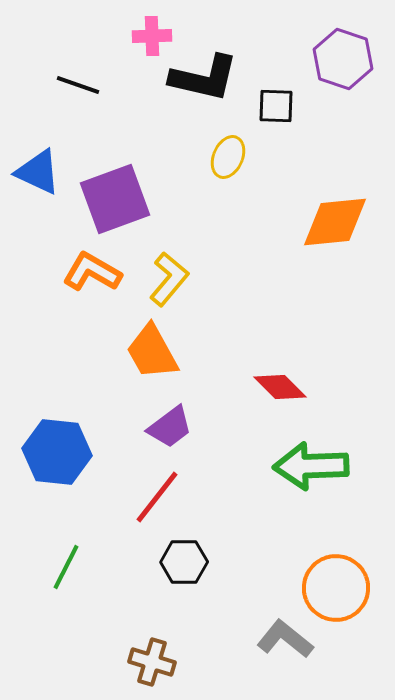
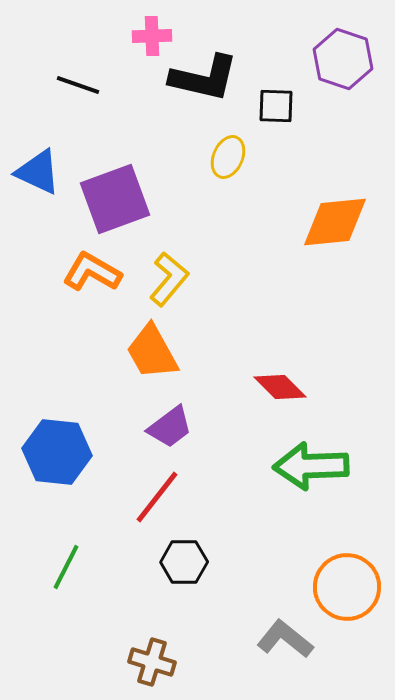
orange circle: moved 11 px right, 1 px up
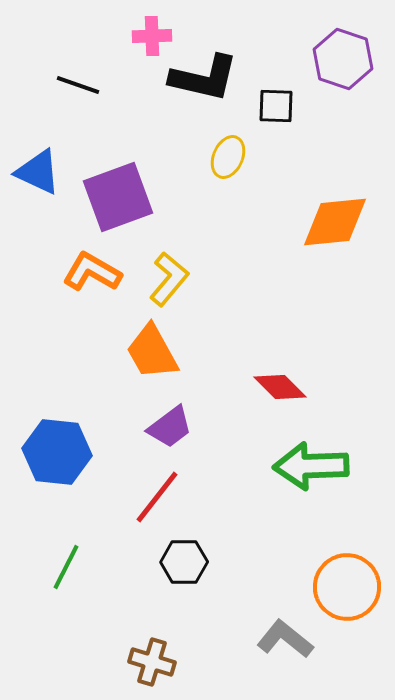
purple square: moved 3 px right, 2 px up
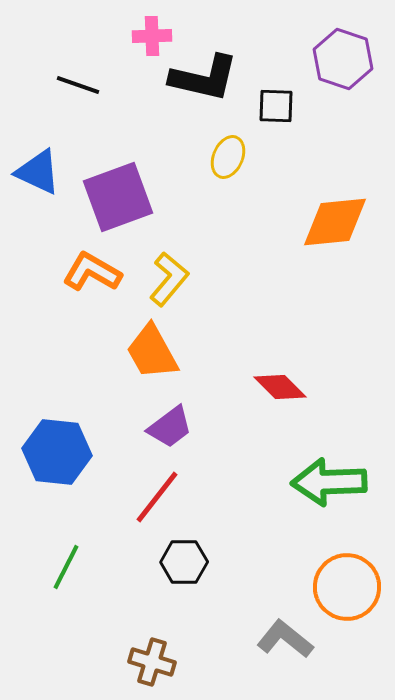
green arrow: moved 18 px right, 16 px down
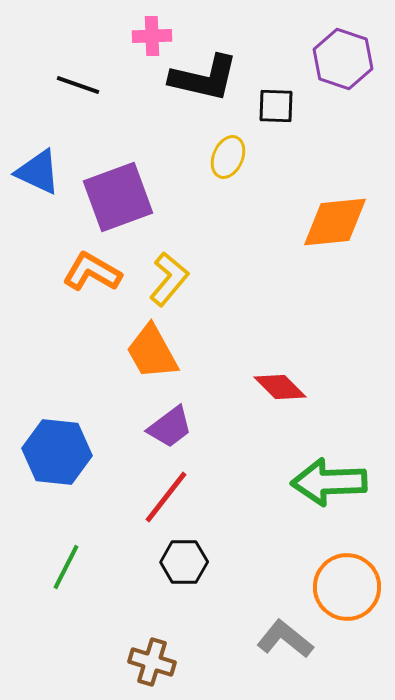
red line: moved 9 px right
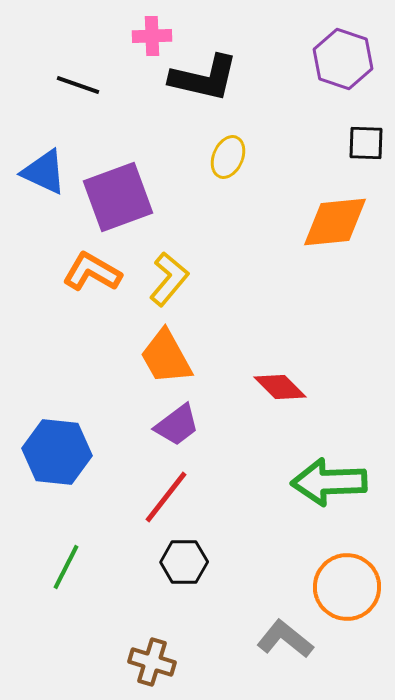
black square: moved 90 px right, 37 px down
blue triangle: moved 6 px right
orange trapezoid: moved 14 px right, 5 px down
purple trapezoid: moved 7 px right, 2 px up
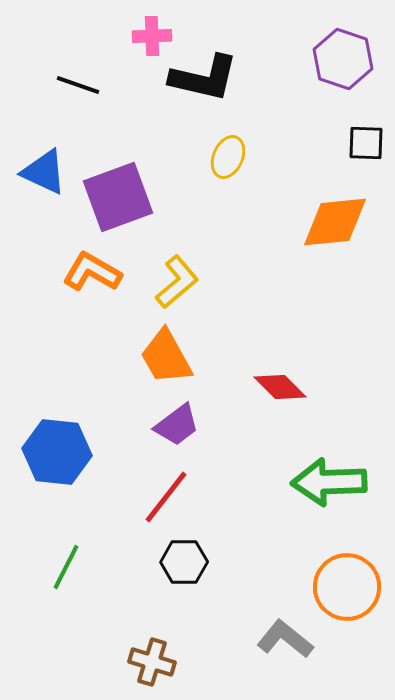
yellow L-shape: moved 8 px right, 3 px down; rotated 10 degrees clockwise
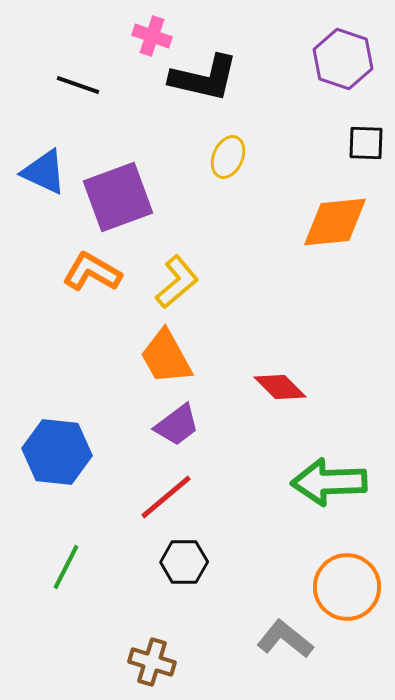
pink cross: rotated 21 degrees clockwise
red line: rotated 12 degrees clockwise
